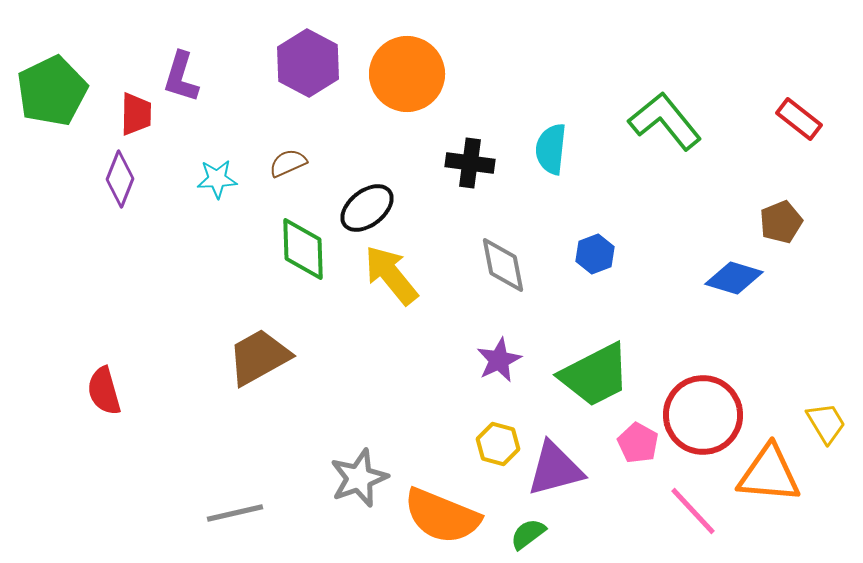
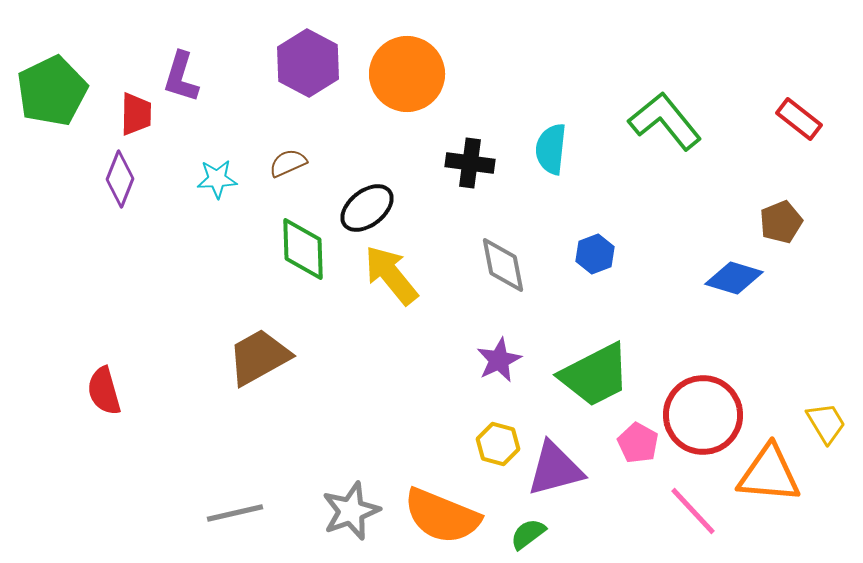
gray star: moved 8 px left, 33 px down
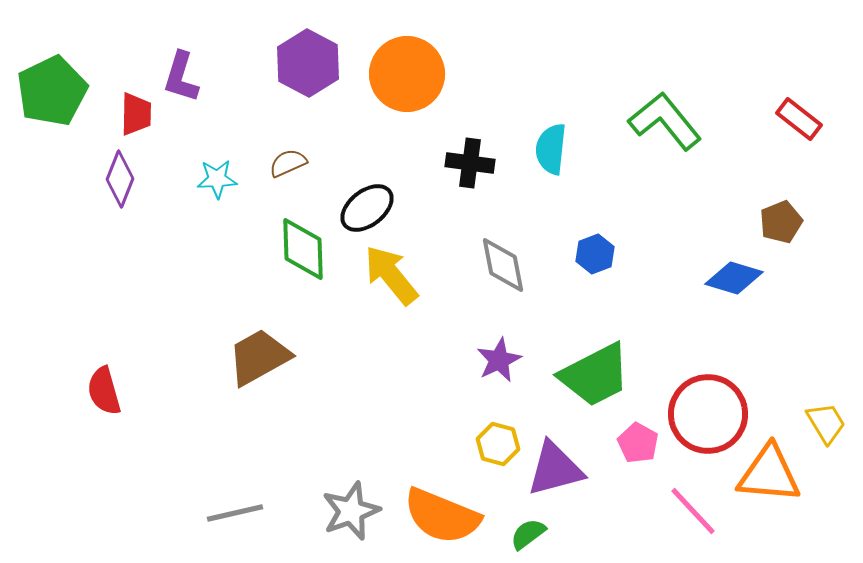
red circle: moved 5 px right, 1 px up
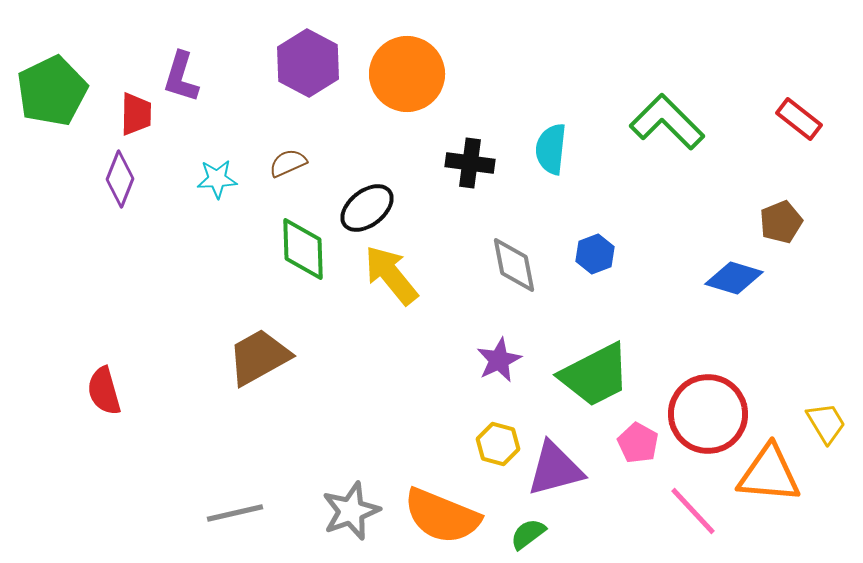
green L-shape: moved 2 px right, 1 px down; rotated 6 degrees counterclockwise
gray diamond: moved 11 px right
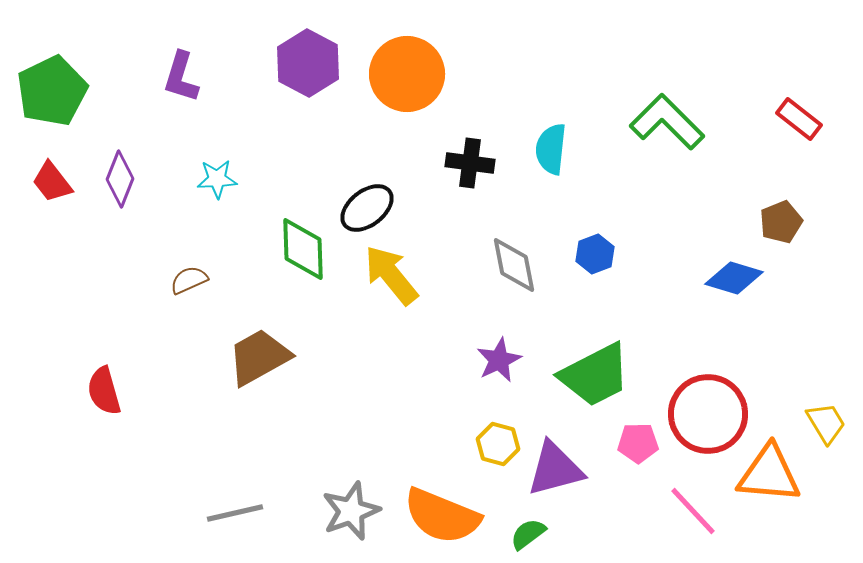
red trapezoid: moved 84 px left, 68 px down; rotated 141 degrees clockwise
brown semicircle: moved 99 px left, 117 px down
pink pentagon: rotated 30 degrees counterclockwise
